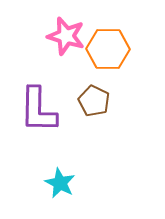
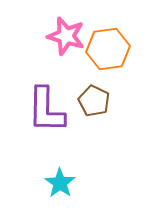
orange hexagon: rotated 9 degrees counterclockwise
purple L-shape: moved 8 px right
cyan star: rotated 8 degrees clockwise
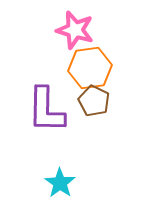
pink star: moved 9 px right, 6 px up
orange hexagon: moved 18 px left, 19 px down
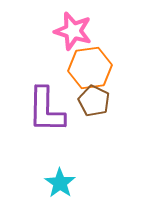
pink star: moved 2 px left, 1 px down
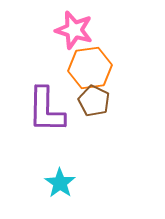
pink star: moved 1 px right, 1 px up
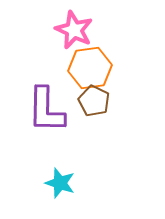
pink star: rotated 9 degrees clockwise
cyan star: rotated 16 degrees counterclockwise
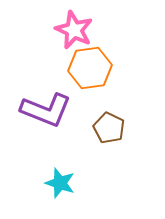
brown pentagon: moved 15 px right, 27 px down
purple L-shape: rotated 69 degrees counterclockwise
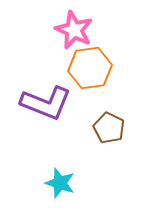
purple L-shape: moved 7 px up
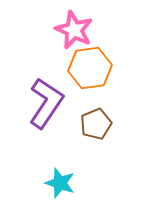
purple L-shape: rotated 78 degrees counterclockwise
brown pentagon: moved 13 px left, 4 px up; rotated 24 degrees clockwise
